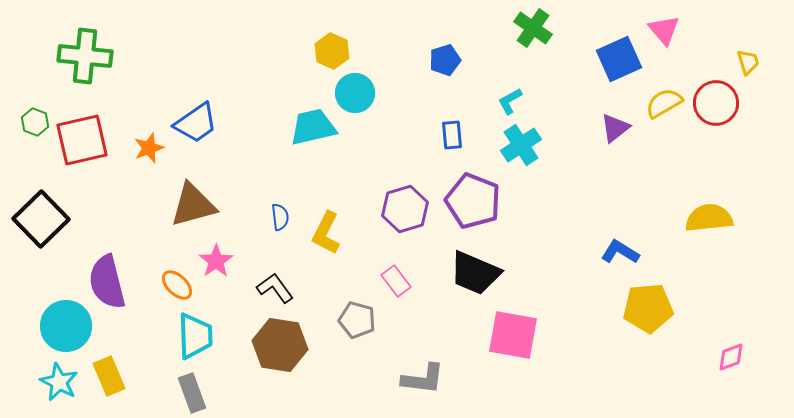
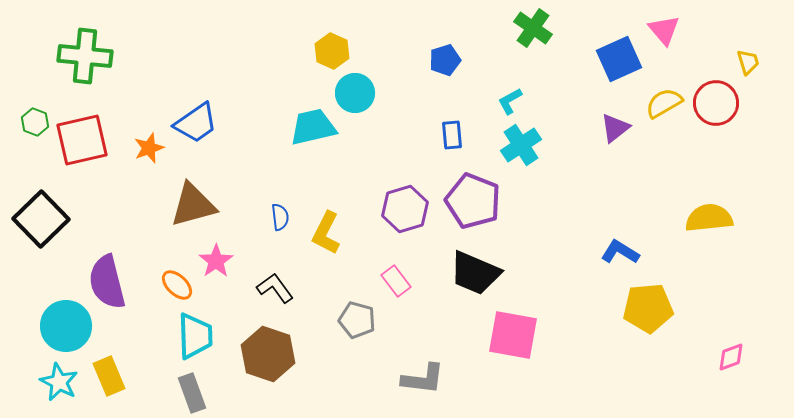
brown hexagon at (280, 345): moved 12 px left, 9 px down; rotated 10 degrees clockwise
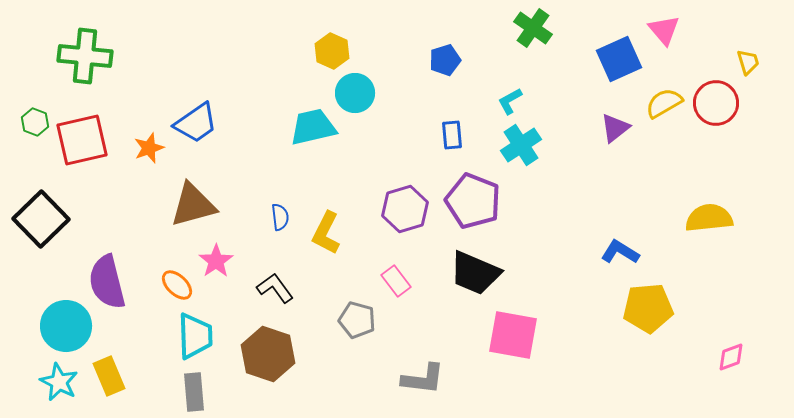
gray rectangle at (192, 393): moved 2 px right, 1 px up; rotated 15 degrees clockwise
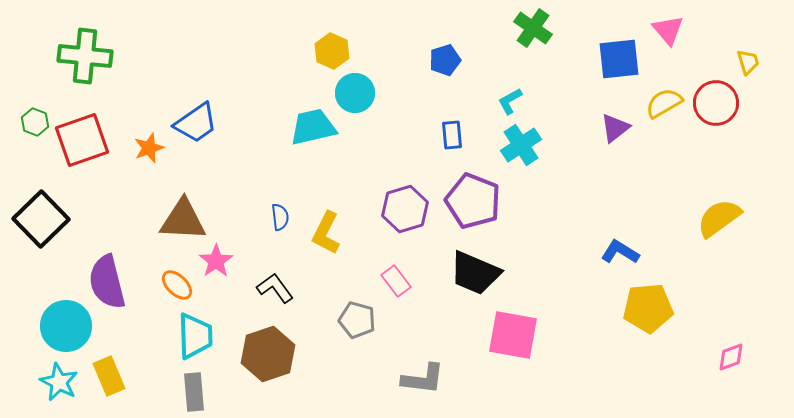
pink triangle at (664, 30): moved 4 px right
blue square at (619, 59): rotated 18 degrees clockwise
red square at (82, 140): rotated 6 degrees counterclockwise
brown triangle at (193, 205): moved 10 px left, 15 px down; rotated 18 degrees clockwise
yellow semicircle at (709, 218): moved 10 px right; rotated 30 degrees counterclockwise
brown hexagon at (268, 354): rotated 22 degrees clockwise
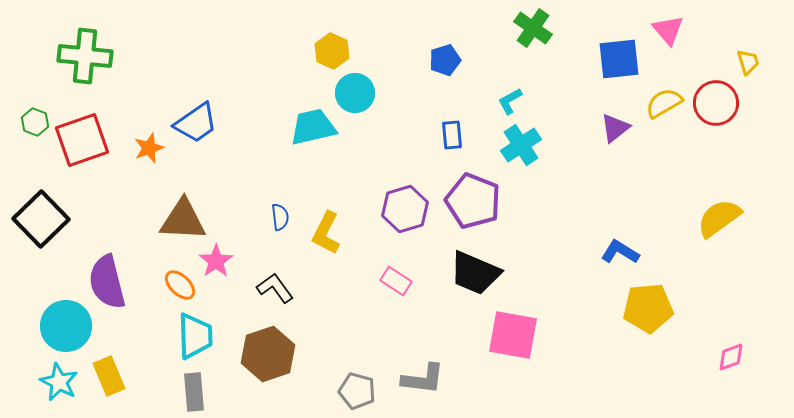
pink rectangle at (396, 281): rotated 20 degrees counterclockwise
orange ellipse at (177, 285): moved 3 px right
gray pentagon at (357, 320): moved 71 px down
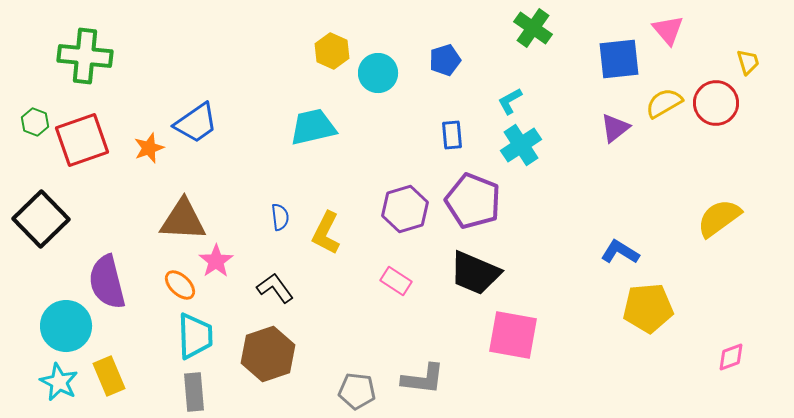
cyan circle at (355, 93): moved 23 px right, 20 px up
gray pentagon at (357, 391): rotated 9 degrees counterclockwise
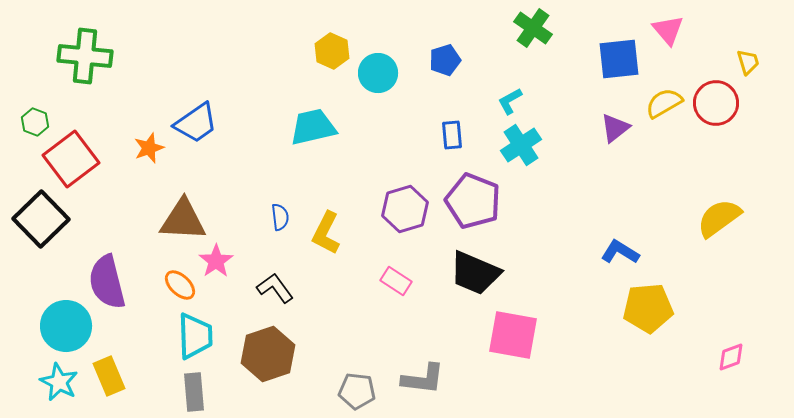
red square at (82, 140): moved 11 px left, 19 px down; rotated 18 degrees counterclockwise
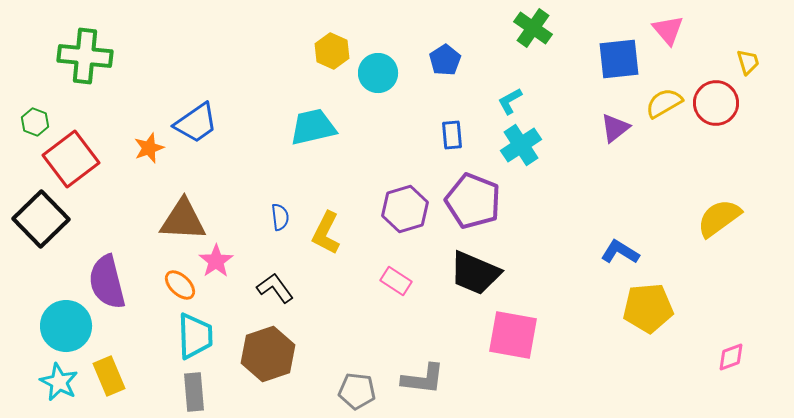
blue pentagon at (445, 60): rotated 16 degrees counterclockwise
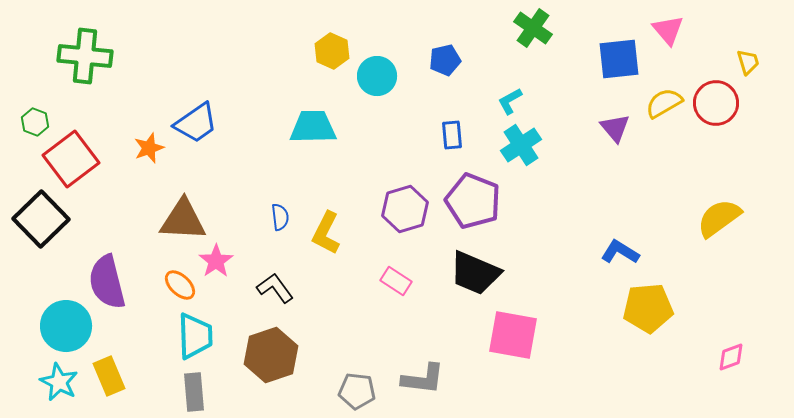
blue pentagon at (445, 60): rotated 20 degrees clockwise
cyan circle at (378, 73): moved 1 px left, 3 px down
cyan trapezoid at (313, 127): rotated 12 degrees clockwise
purple triangle at (615, 128): rotated 32 degrees counterclockwise
brown hexagon at (268, 354): moved 3 px right, 1 px down
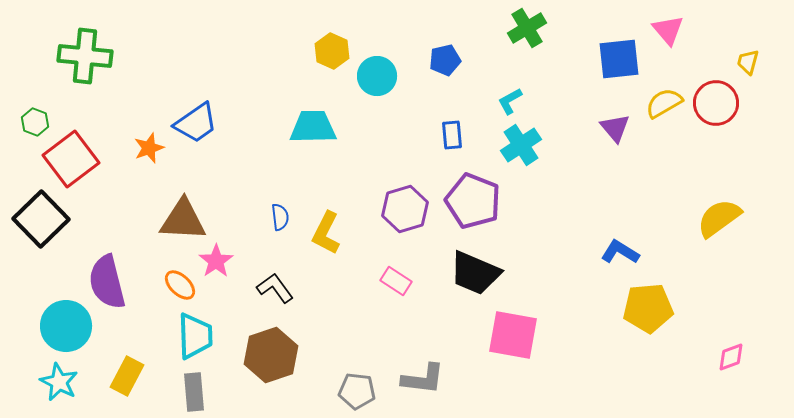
green cross at (533, 28): moved 6 px left; rotated 24 degrees clockwise
yellow trapezoid at (748, 62): rotated 148 degrees counterclockwise
yellow rectangle at (109, 376): moved 18 px right; rotated 51 degrees clockwise
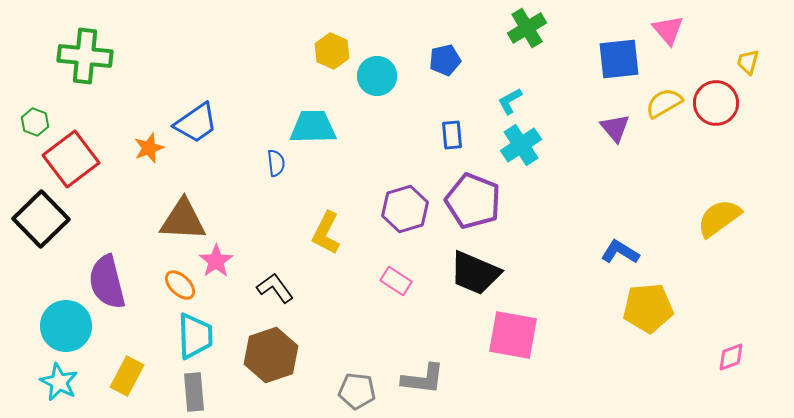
blue semicircle at (280, 217): moved 4 px left, 54 px up
